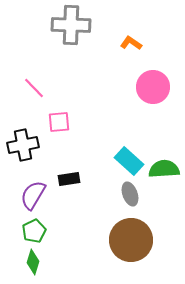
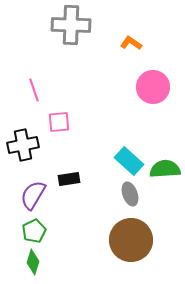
pink line: moved 2 px down; rotated 25 degrees clockwise
green semicircle: moved 1 px right
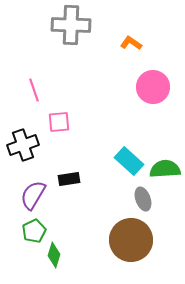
black cross: rotated 8 degrees counterclockwise
gray ellipse: moved 13 px right, 5 px down
green diamond: moved 21 px right, 7 px up
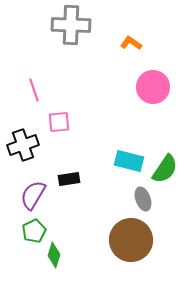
cyan rectangle: rotated 28 degrees counterclockwise
green semicircle: rotated 128 degrees clockwise
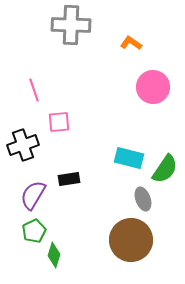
cyan rectangle: moved 3 px up
